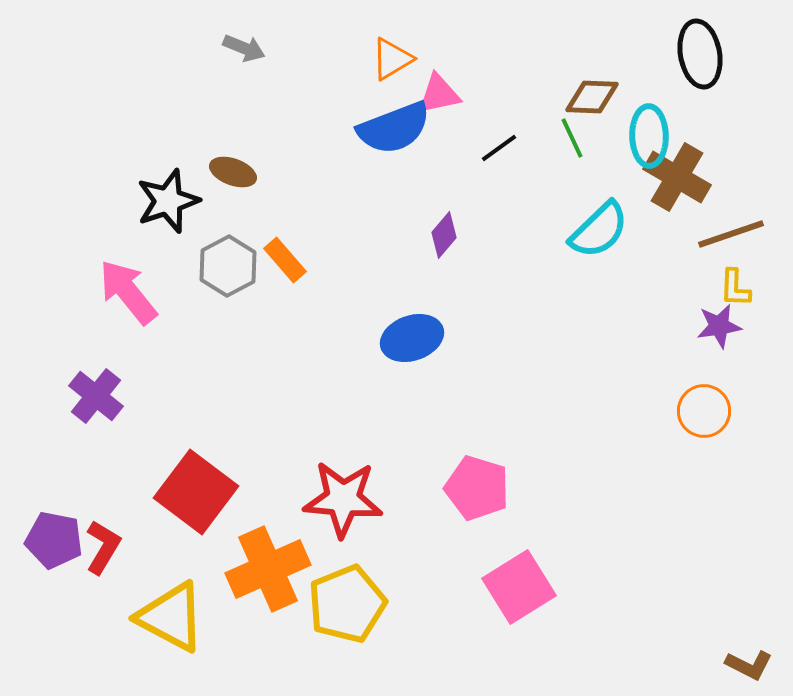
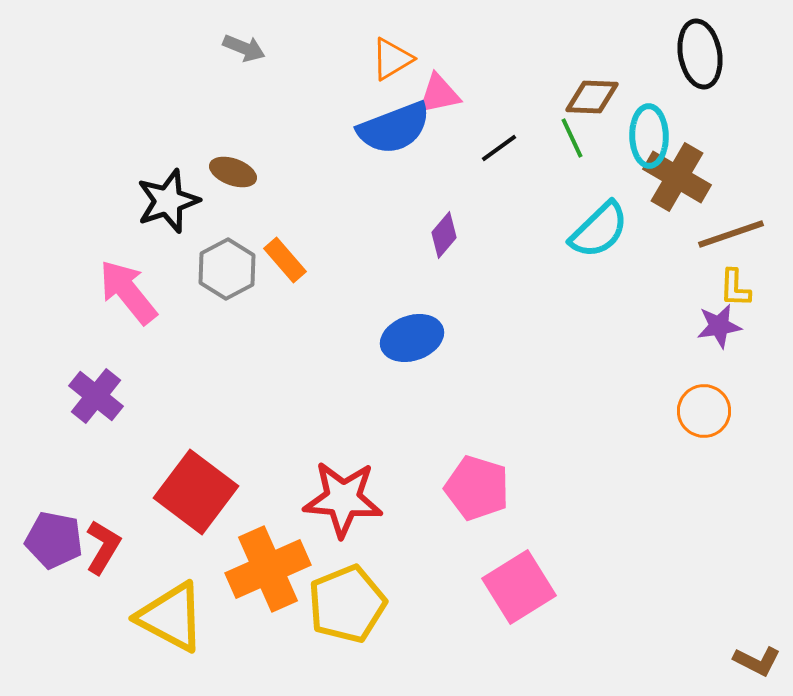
gray hexagon: moved 1 px left, 3 px down
brown L-shape: moved 8 px right, 4 px up
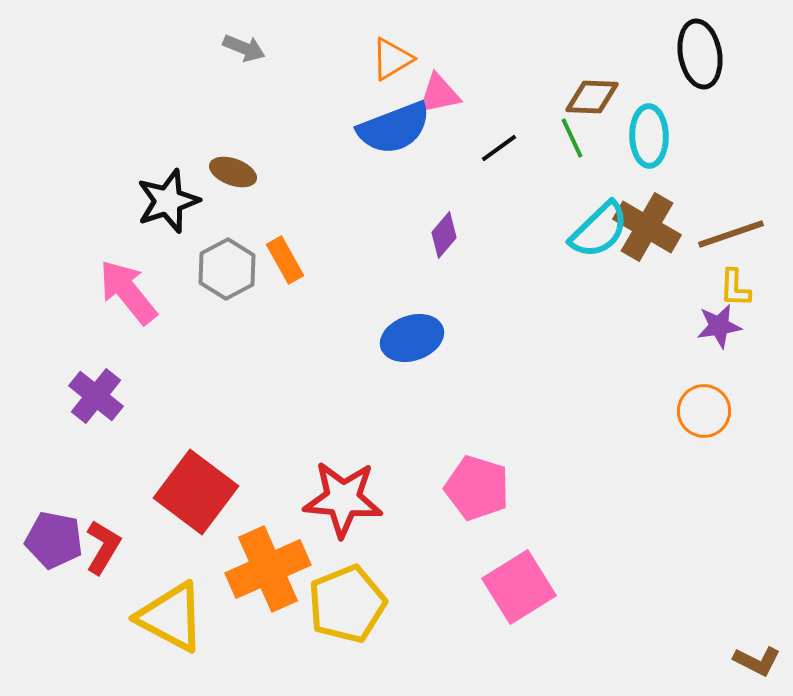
brown cross: moved 30 px left, 50 px down
orange rectangle: rotated 12 degrees clockwise
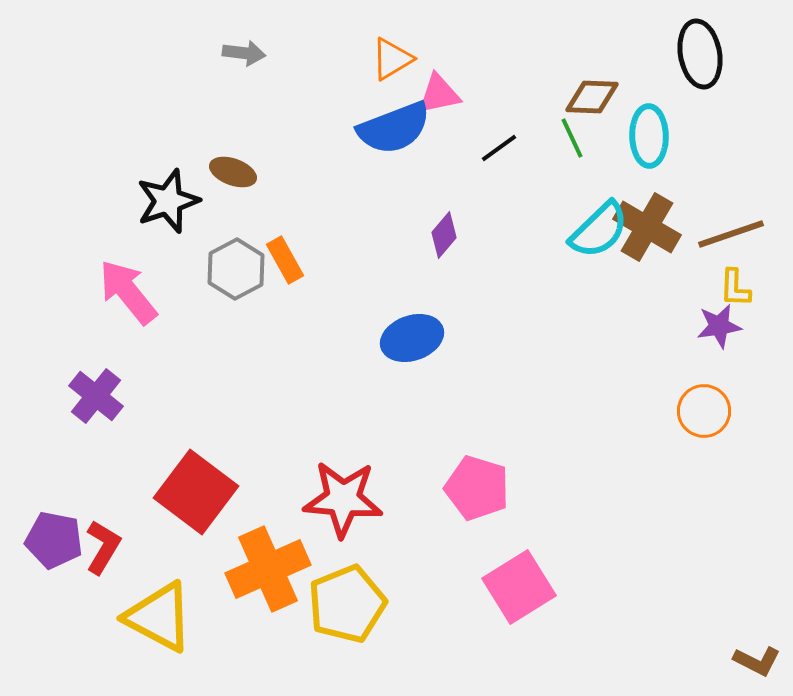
gray arrow: moved 5 px down; rotated 15 degrees counterclockwise
gray hexagon: moved 9 px right
yellow triangle: moved 12 px left
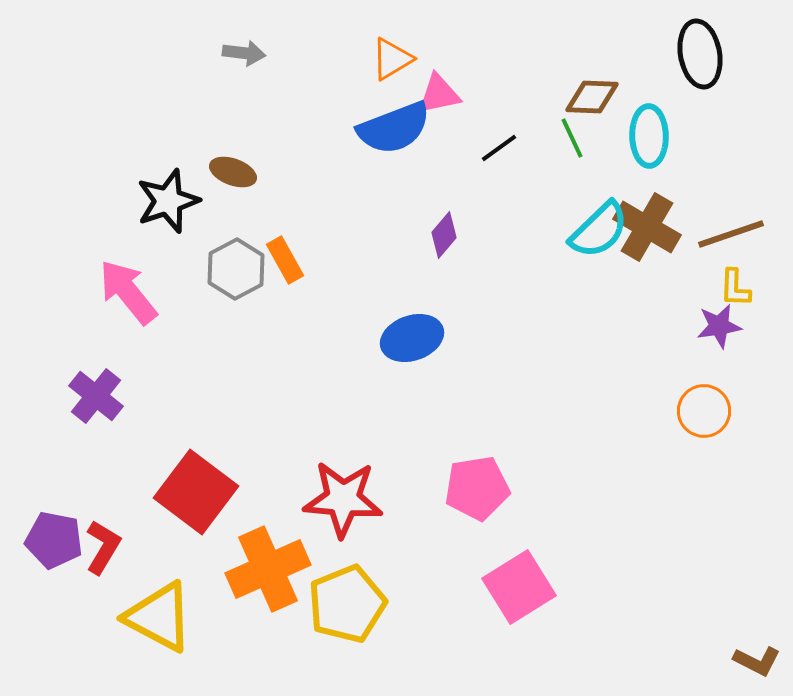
pink pentagon: rotated 26 degrees counterclockwise
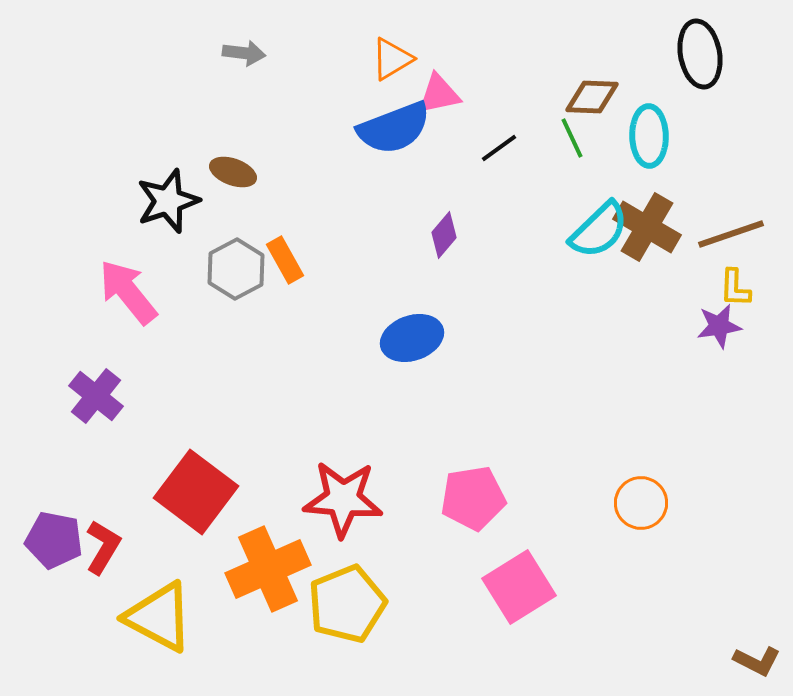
orange circle: moved 63 px left, 92 px down
pink pentagon: moved 4 px left, 10 px down
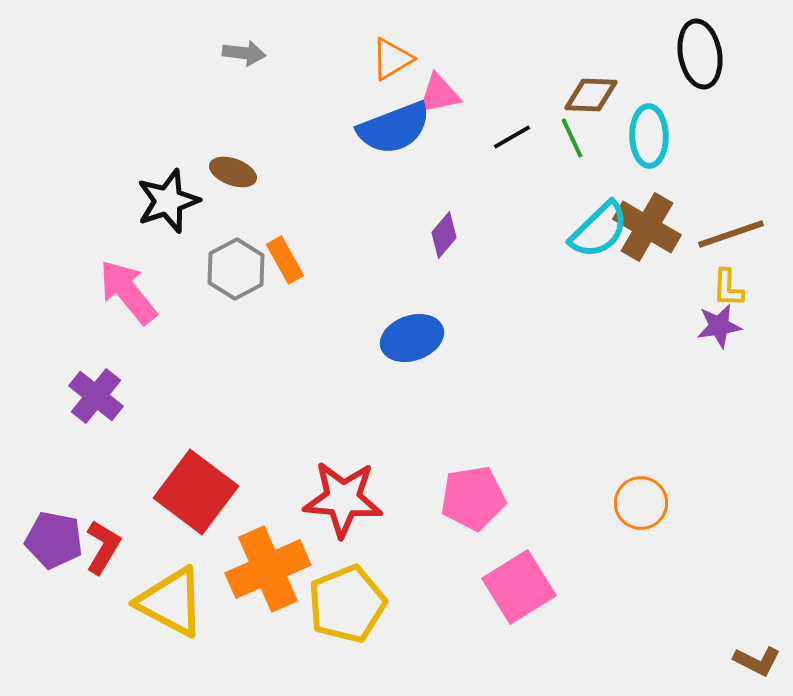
brown diamond: moved 1 px left, 2 px up
black line: moved 13 px right, 11 px up; rotated 6 degrees clockwise
yellow L-shape: moved 7 px left
yellow triangle: moved 12 px right, 15 px up
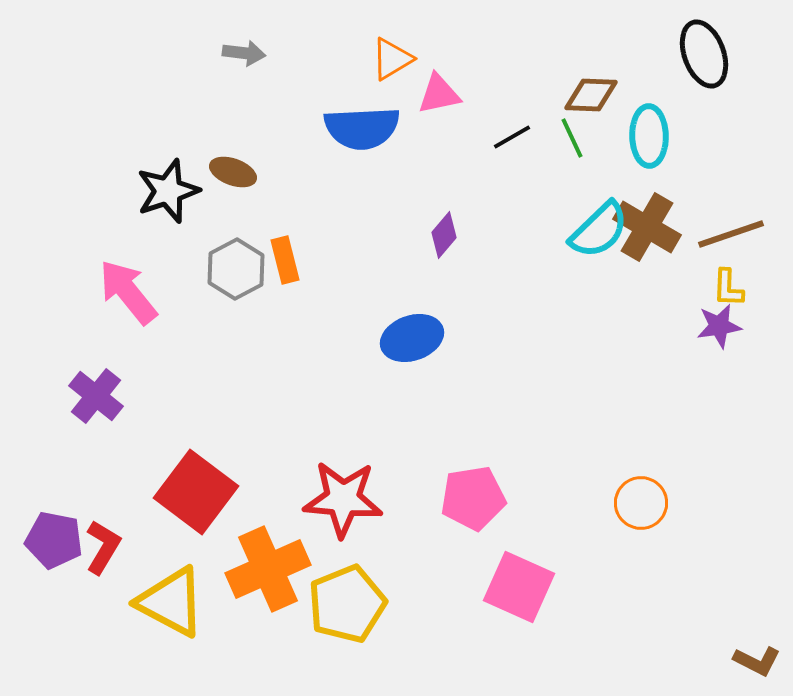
black ellipse: moved 4 px right; rotated 10 degrees counterclockwise
blue semicircle: moved 32 px left; rotated 18 degrees clockwise
black star: moved 10 px up
orange rectangle: rotated 15 degrees clockwise
pink square: rotated 34 degrees counterclockwise
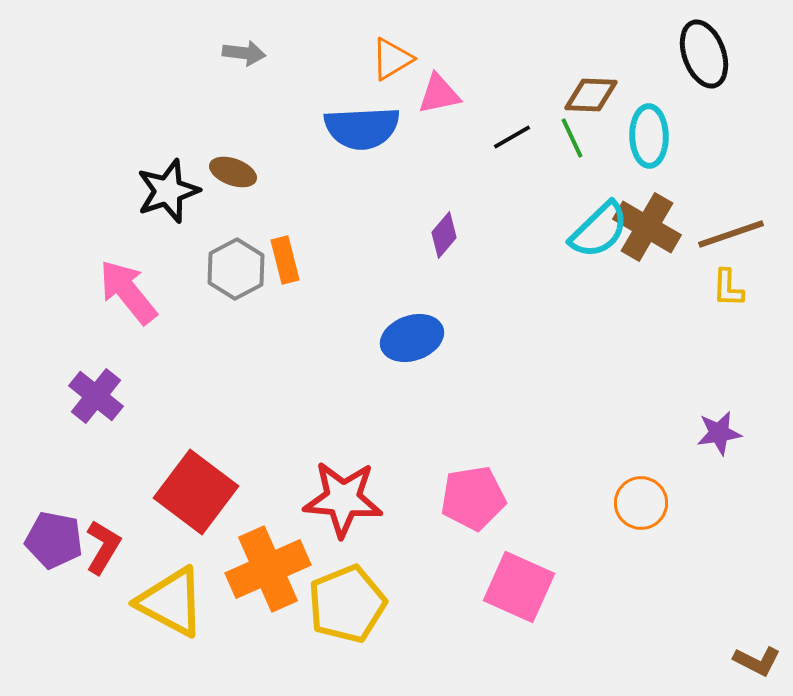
purple star: moved 107 px down
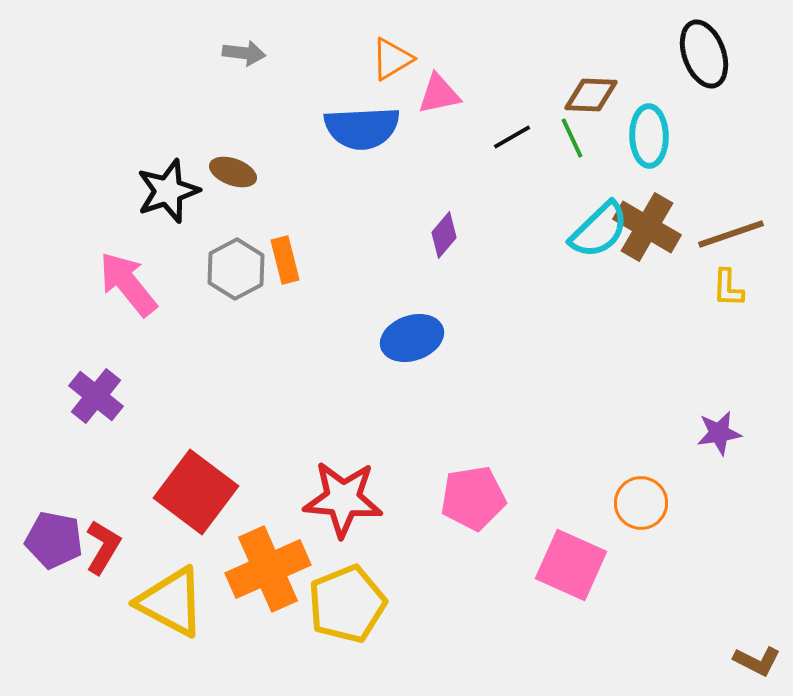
pink arrow: moved 8 px up
pink square: moved 52 px right, 22 px up
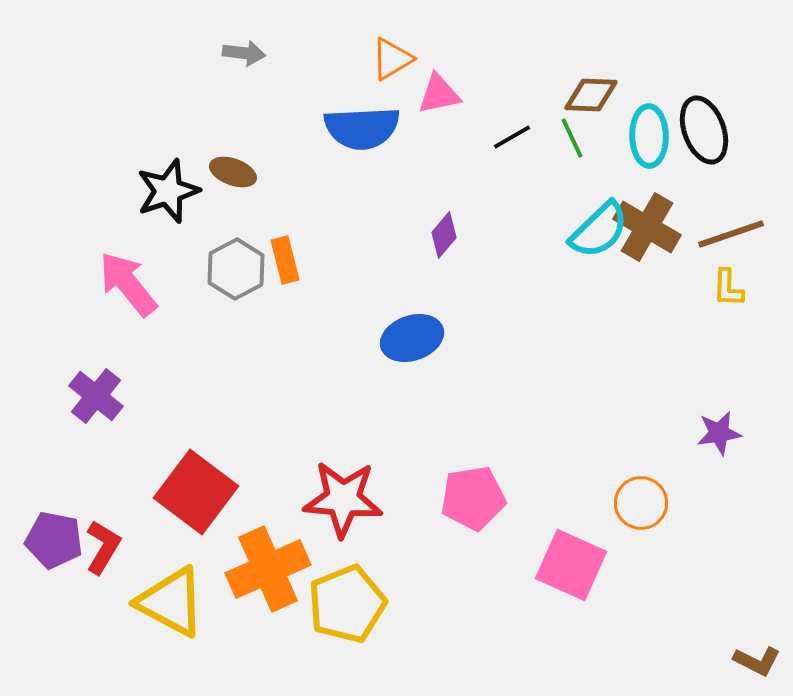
black ellipse: moved 76 px down
